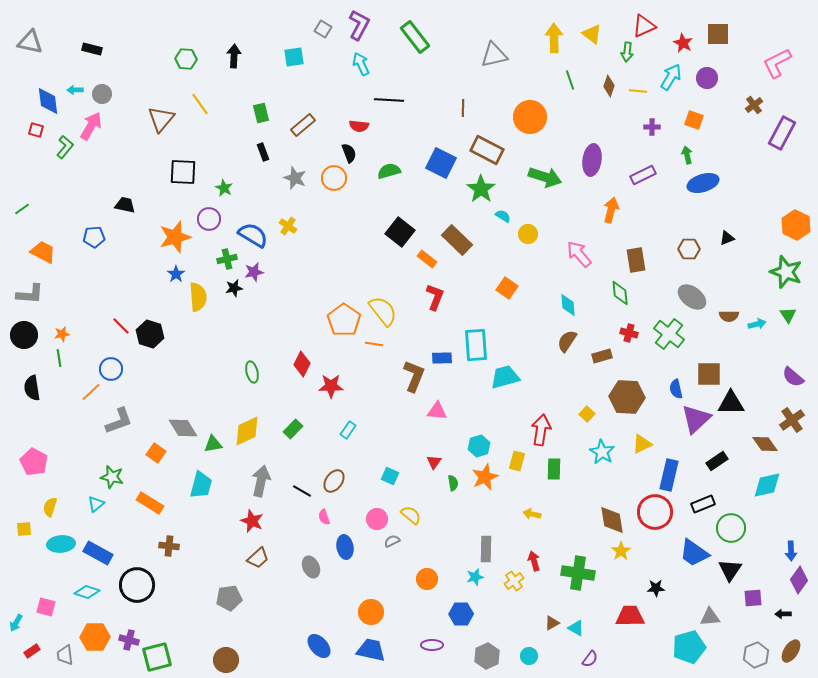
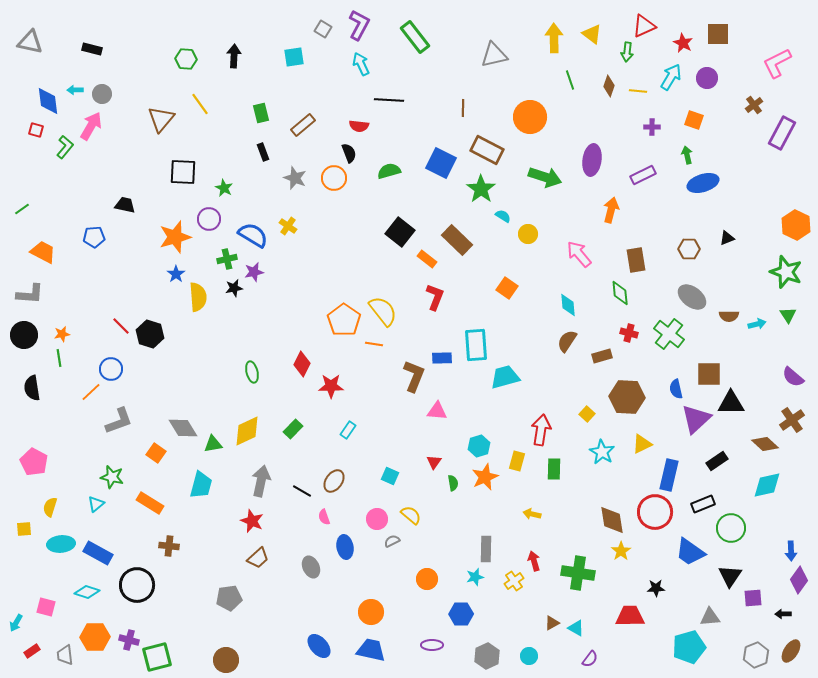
brown diamond at (765, 444): rotated 12 degrees counterclockwise
blue trapezoid at (694, 553): moved 4 px left, 1 px up
black triangle at (730, 570): moved 6 px down
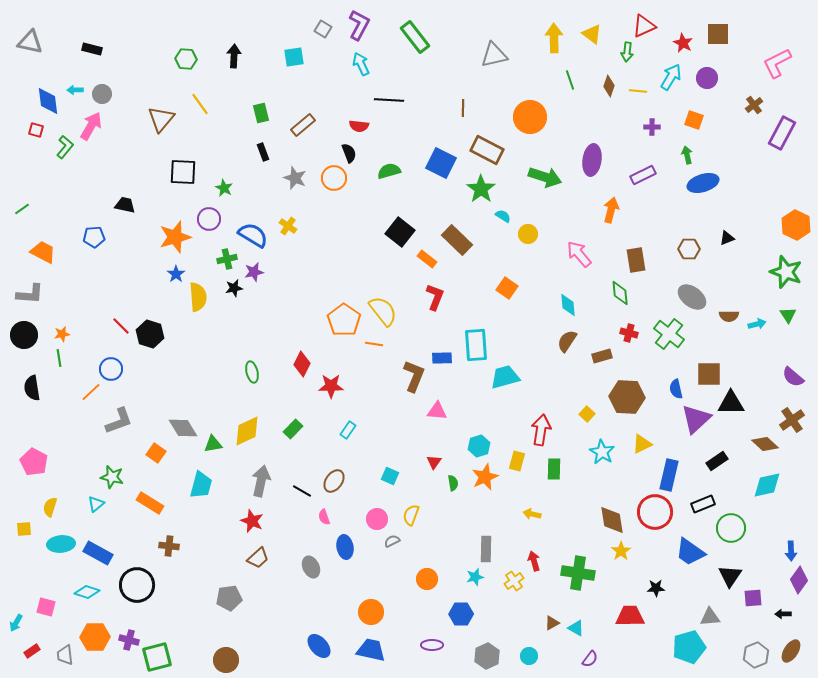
yellow semicircle at (411, 515): rotated 110 degrees counterclockwise
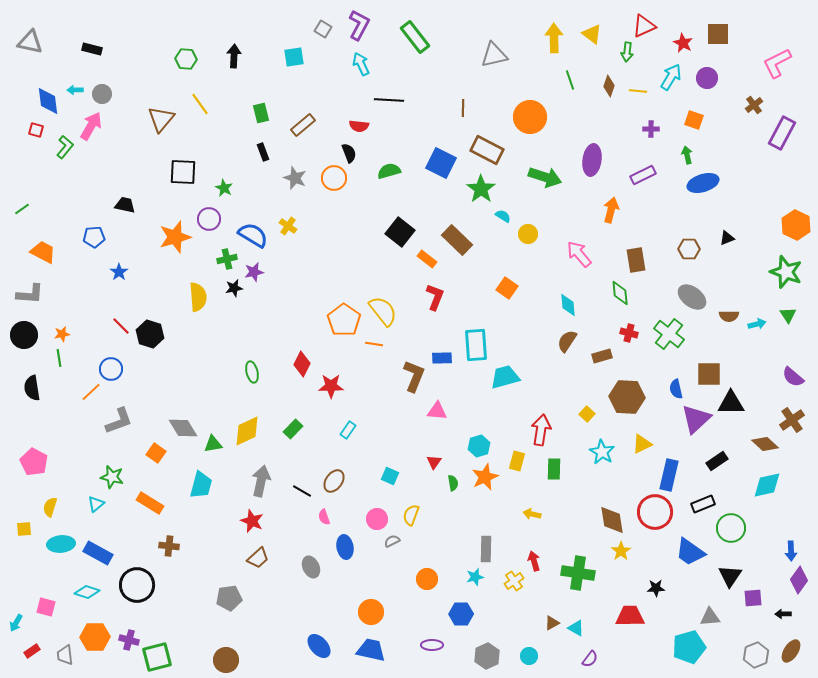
purple cross at (652, 127): moved 1 px left, 2 px down
blue star at (176, 274): moved 57 px left, 2 px up
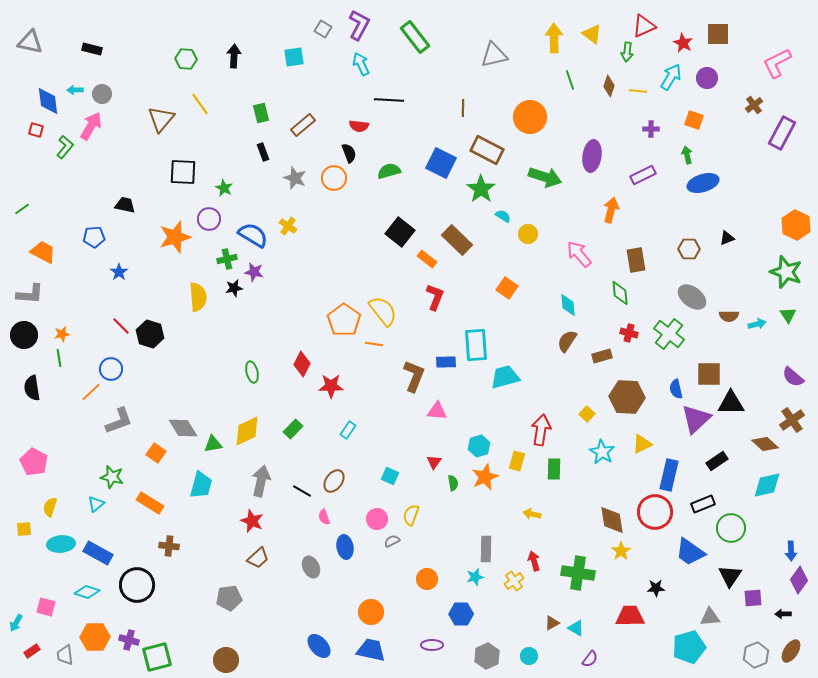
purple ellipse at (592, 160): moved 4 px up
purple star at (254, 272): rotated 24 degrees clockwise
blue rectangle at (442, 358): moved 4 px right, 4 px down
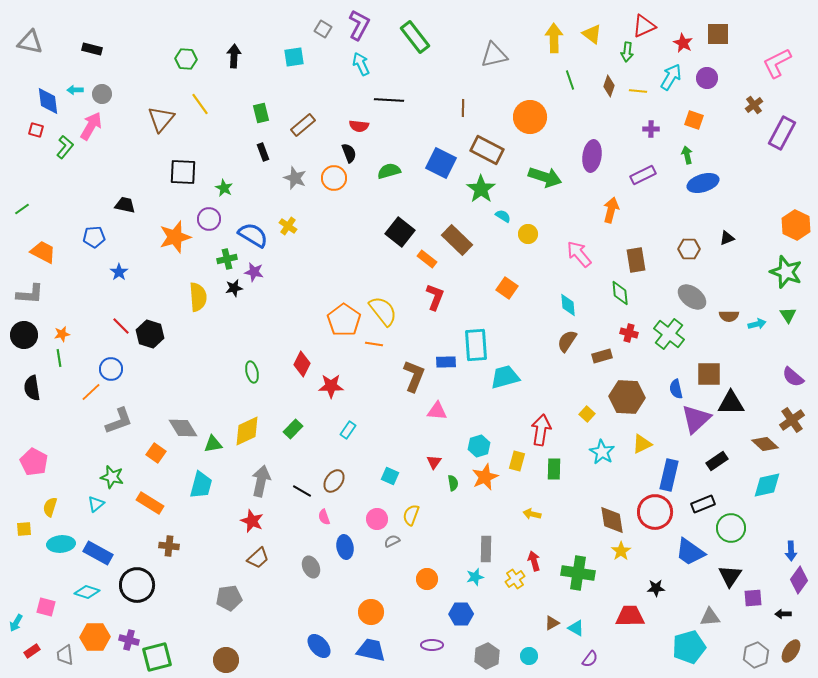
yellow cross at (514, 581): moved 1 px right, 2 px up
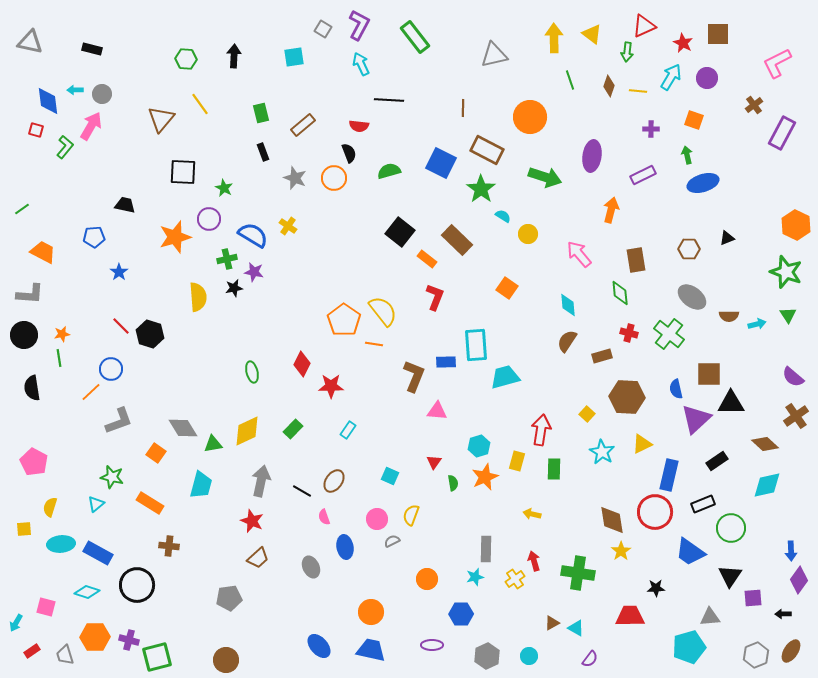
brown cross at (792, 420): moved 4 px right, 4 px up
gray trapezoid at (65, 655): rotated 10 degrees counterclockwise
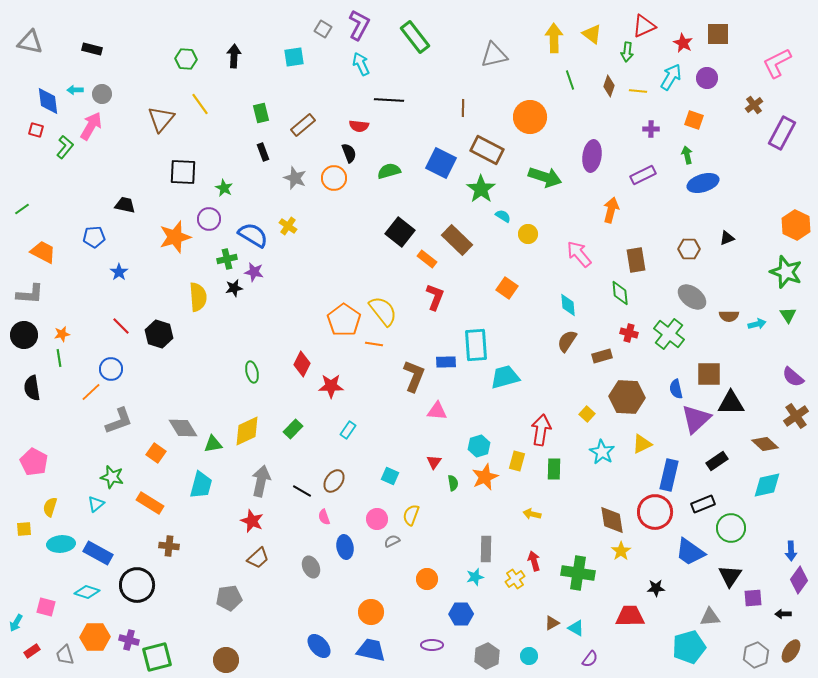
black hexagon at (150, 334): moved 9 px right
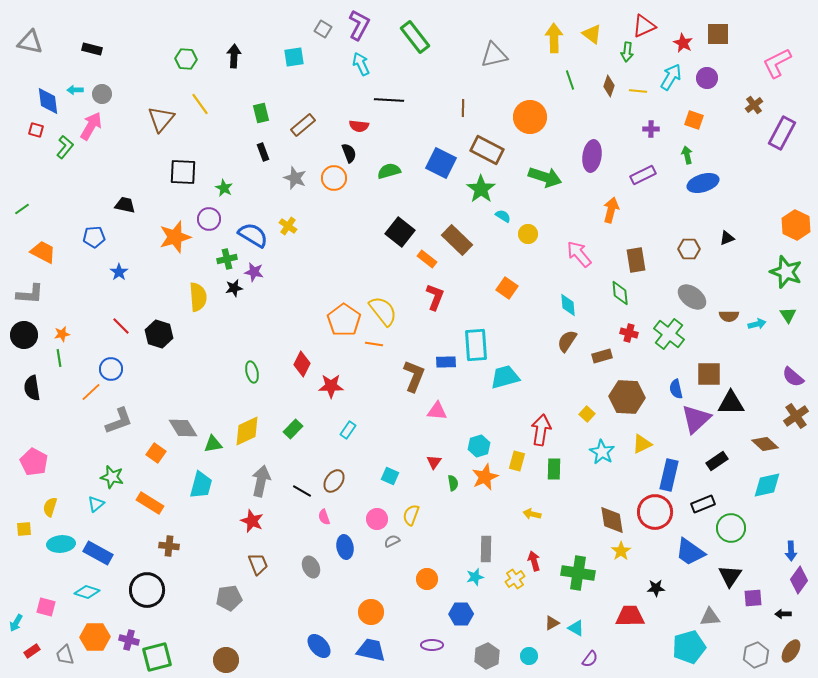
brown trapezoid at (258, 558): moved 6 px down; rotated 70 degrees counterclockwise
black circle at (137, 585): moved 10 px right, 5 px down
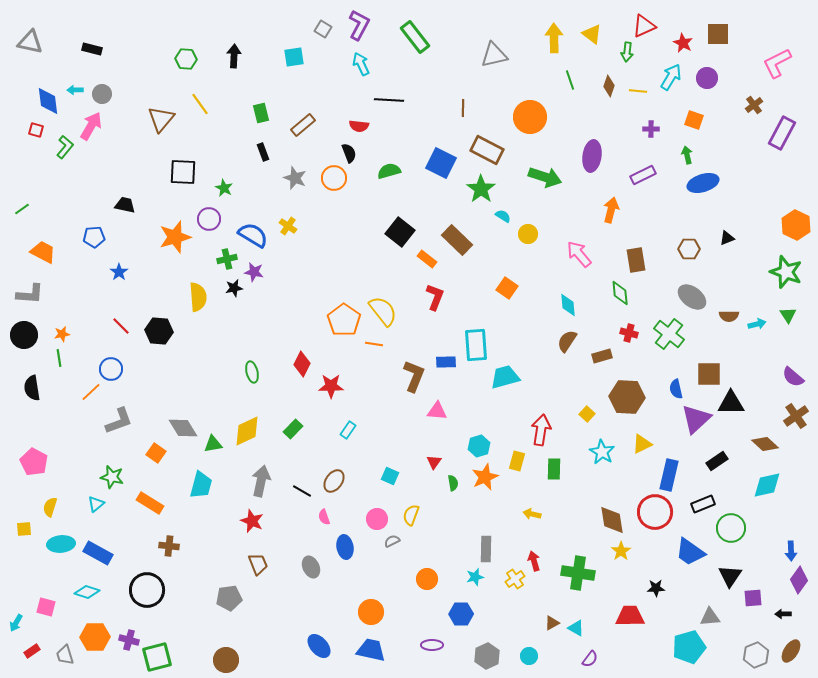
black hexagon at (159, 334): moved 3 px up; rotated 12 degrees counterclockwise
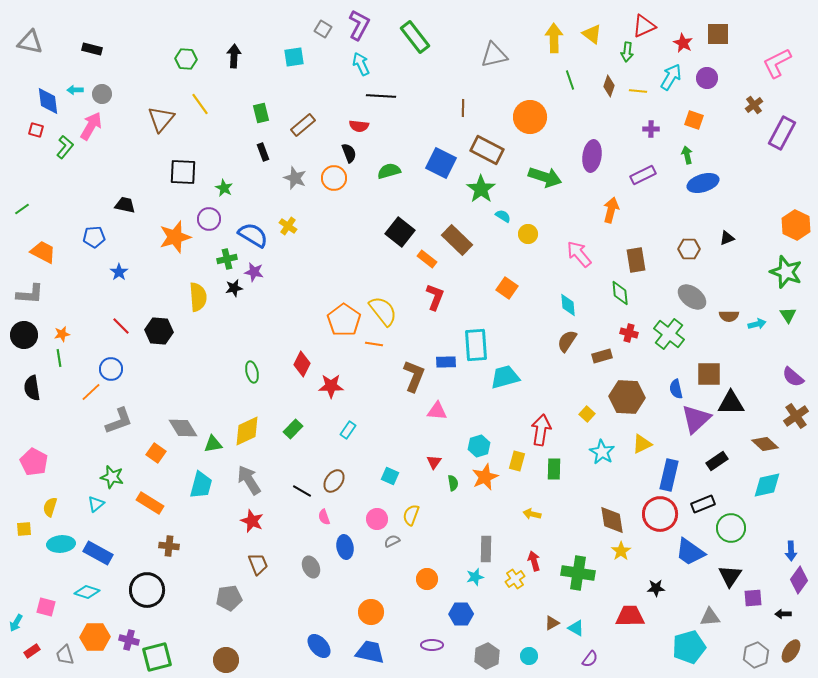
black line at (389, 100): moved 8 px left, 4 px up
gray arrow at (261, 481): moved 12 px left, 1 px up; rotated 44 degrees counterclockwise
red circle at (655, 512): moved 5 px right, 2 px down
blue trapezoid at (371, 650): moved 1 px left, 2 px down
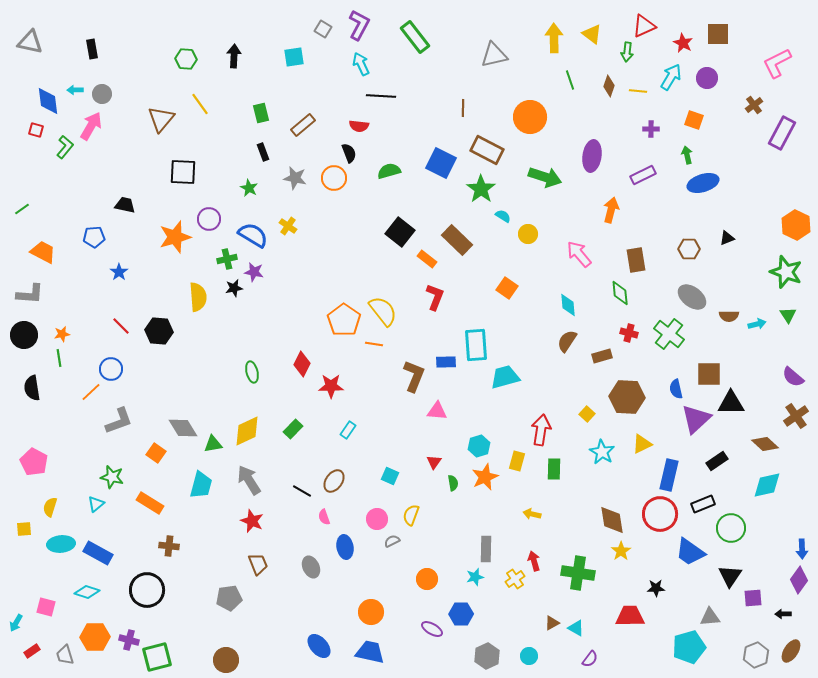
black rectangle at (92, 49): rotated 66 degrees clockwise
gray star at (295, 178): rotated 10 degrees counterclockwise
green star at (224, 188): moved 25 px right
blue arrow at (791, 551): moved 11 px right, 2 px up
purple ellipse at (432, 645): moved 16 px up; rotated 30 degrees clockwise
